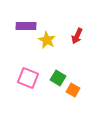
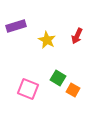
purple rectangle: moved 10 px left; rotated 18 degrees counterclockwise
pink square: moved 11 px down
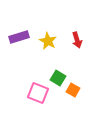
purple rectangle: moved 3 px right, 11 px down
red arrow: moved 4 px down; rotated 42 degrees counterclockwise
yellow star: moved 1 px right, 1 px down
pink square: moved 10 px right, 4 px down
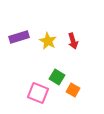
red arrow: moved 4 px left, 1 px down
green square: moved 1 px left, 1 px up
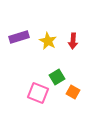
red arrow: rotated 21 degrees clockwise
green square: rotated 28 degrees clockwise
orange square: moved 2 px down
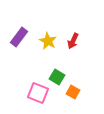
purple rectangle: rotated 36 degrees counterclockwise
red arrow: rotated 21 degrees clockwise
green square: rotated 28 degrees counterclockwise
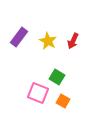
orange square: moved 10 px left, 9 px down
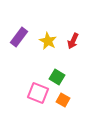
orange square: moved 1 px up
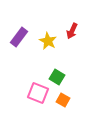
red arrow: moved 1 px left, 10 px up
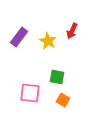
green square: rotated 21 degrees counterclockwise
pink square: moved 8 px left; rotated 15 degrees counterclockwise
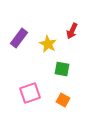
purple rectangle: moved 1 px down
yellow star: moved 3 px down
green square: moved 5 px right, 8 px up
pink square: rotated 25 degrees counterclockwise
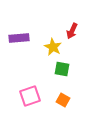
purple rectangle: rotated 48 degrees clockwise
yellow star: moved 5 px right, 3 px down
pink square: moved 3 px down
